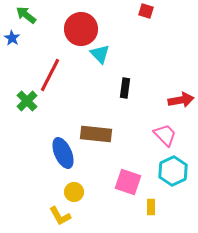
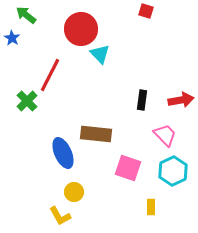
black rectangle: moved 17 px right, 12 px down
pink square: moved 14 px up
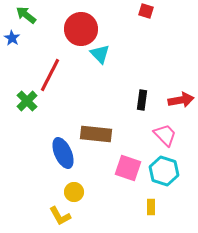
cyan hexagon: moved 9 px left; rotated 16 degrees counterclockwise
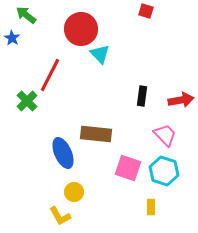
black rectangle: moved 4 px up
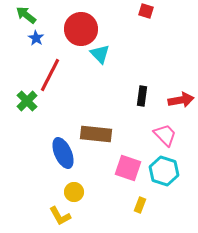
blue star: moved 24 px right
yellow rectangle: moved 11 px left, 2 px up; rotated 21 degrees clockwise
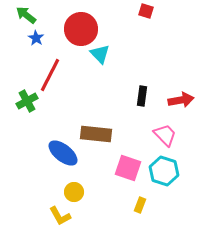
green cross: rotated 15 degrees clockwise
blue ellipse: rotated 28 degrees counterclockwise
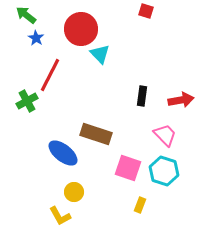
brown rectangle: rotated 12 degrees clockwise
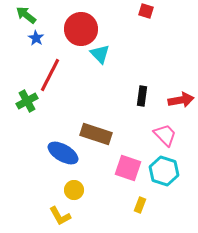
blue ellipse: rotated 8 degrees counterclockwise
yellow circle: moved 2 px up
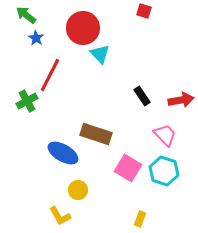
red square: moved 2 px left
red circle: moved 2 px right, 1 px up
black rectangle: rotated 42 degrees counterclockwise
pink square: rotated 12 degrees clockwise
yellow circle: moved 4 px right
yellow rectangle: moved 14 px down
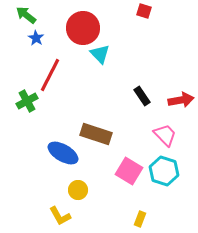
pink square: moved 1 px right, 3 px down
